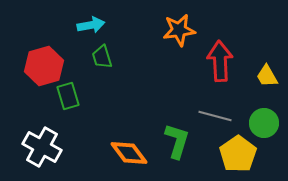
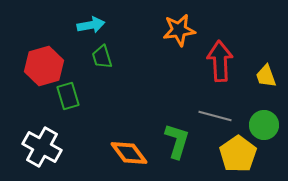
yellow trapezoid: moved 1 px left; rotated 10 degrees clockwise
green circle: moved 2 px down
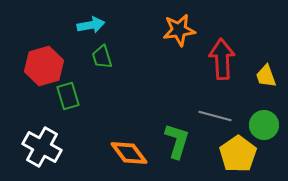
red arrow: moved 2 px right, 2 px up
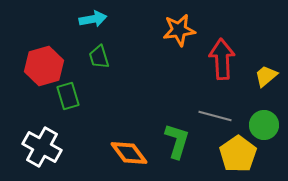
cyan arrow: moved 2 px right, 6 px up
green trapezoid: moved 3 px left
yellow trapezoid: rotated 70 degrees clockwise
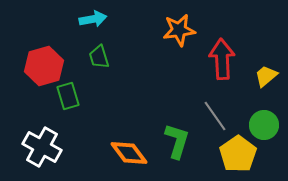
gray line: rotated 40 degrees clockwise
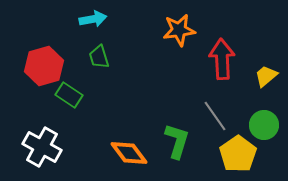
green rectangle: moved 1 px right, 1 px up; rotated 40 degrees counterclockwise
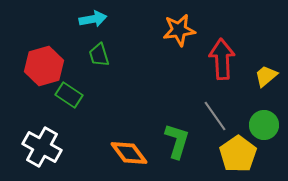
green trapezoid: moved 2 px up
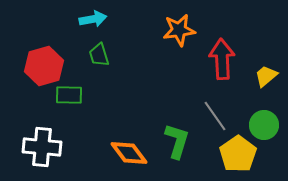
green rectangle: rotated 32 degrees counterclockwise
white cross: rotated 24 degrees counterclockwise
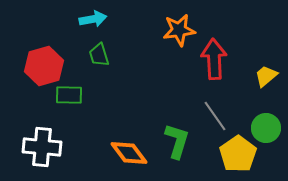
red arrow: moved 8 px left
green circle: moved 2 px right, 3 px down
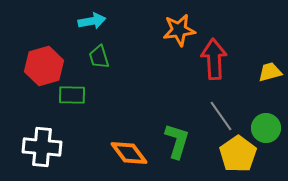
cyan arrow: moved 1 px left, 2 px down
green trapezoid: moved 2 px down
yellow trapezoid: moved 4 px right, 4 px up; rotated 25 degrees clockwise
green rectangle: moved 3 px right
gray line: moved 6 px right
